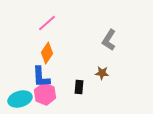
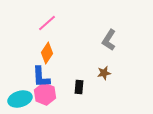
brown star: moved 2 px right; rotated 16 degrees counterclockwise
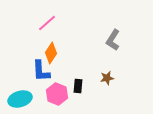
gray L-shape: moved 4 px right
orange diamond: moved 4 px right
brown star: moved 3 px right, 5 px down
blue L-shape: moved 6 px up
black rectangle: moved 1 px left, 1 px up
pink hexagon: moved 12 px right
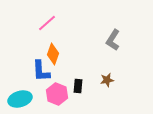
orange diamond: moved 2 px right, 1 px down; rotated 15 degrees counterclockwise
brown star: moved 2 px down
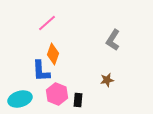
black rectangle: moved 14 px down
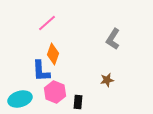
gray L-shape: moved 1 px up
pink hexagon: moved 2 px left, 2 px up
black rectangle: moved 2 px down
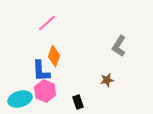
gray L-shape: moved 6 px right, 7 px down
orange diamond: moved 1 px right, 2 px down
pink hexagon: moved 10 px left, 1 px up
black rectangle: rotated 24 degrees counterclockwise
